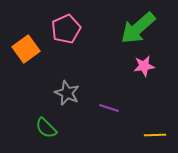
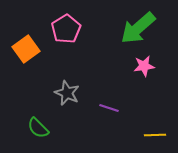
pink pentagon: rotated 8 degrees counterclockwise
green semicircle: moved 8 px left
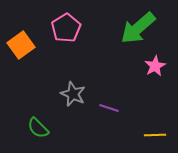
pink pentagon: moved 1 px up
orange square: moved 5 px left, 4 px up
pink star: moved 11 px right; rotated 20 degrees counterclockwise
gray star: moved 6 px right, 1 px down
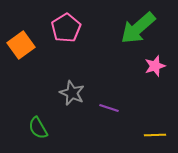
pink star: rotated 10 degrees clockwise
gray star: moved 1 px left, 1 px up
green semicircle: rotated 15 degrees clockwise
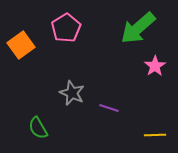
pink star: rotated 15 degrees counterclockwise
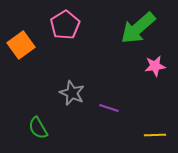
pink pentagon: moved 1 px left, 3 px up
pink star: rotated 25 degrees clockwise
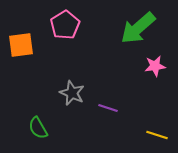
orange square: rotated 28 degrees clockwise
purple line: moved 1 px left
yellow line: moved 2 px right; rotated 20 degrees clockwise
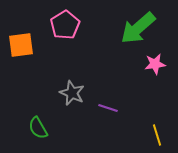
pink star: moved 2 px up
yellow line: rotated 55 degrees clockwise
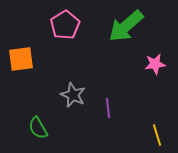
green arrow: moved 12 px left, 2 px up
orange square: moved 14 px down
gray star: moved 1 px right, 2 px down
purple line: rotated 66 degrees clockwise
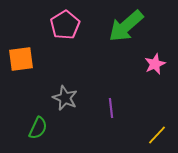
pink star: rotated 15 degrees counterclockwise
gray star: moved 8 px left, 3 px down
purple line: moved 3 px right
green semicircle: rotated 125 degrees counterclockwise
yellow line: rotated 60 degrees clockwise
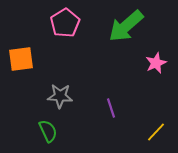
pink pentagon: moved 2 px up
pink star: moved 1 px right, 1 px up
gray star: moved 5 px left, 2 px up; rotated 20 degrees counterclockwise
purple line: rotated 12 degrees counterclockwise
green semicircle: moved 10 px right, 3 px down; rotated 50 degrees counterclockwise
yellow line: moved 1 px left, 3 px up
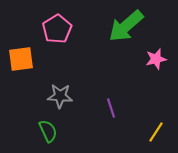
pink pentagon: moved 8 px left, 6 px down
pink star: moved 4 px up; rotated 10 degrees clockwise
yellow line: rotated 10 degrees counterclockwise
